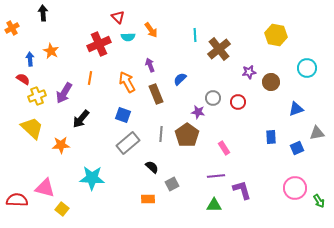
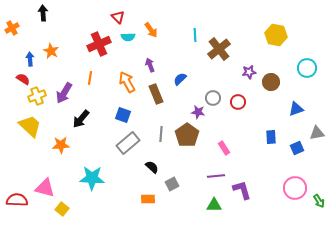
yellow trapezoid at (32, 128): moved 2 px left, 2 px up
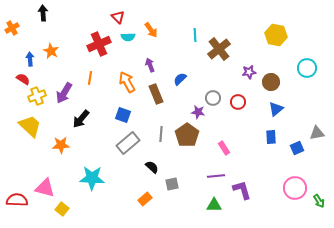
blue triangle at (296, 109): moved 20 px left; rotated 21 degrees counterclockwise
gray square at (172, 184): rotated 16 degrees clockwise
orange rectangle at (148, 199): moved 3 px left; rotated 40 degrees counterclockwise
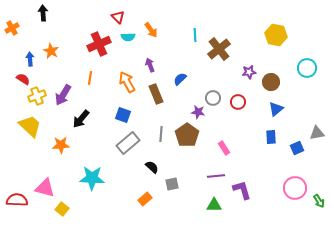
purple arrow at (64, 93): moved 1 px left, 2 px down
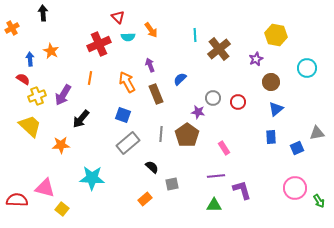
purple star at (249, 72): moved 7 px right, 13 px up; rotated 16 degrees counterclockwise
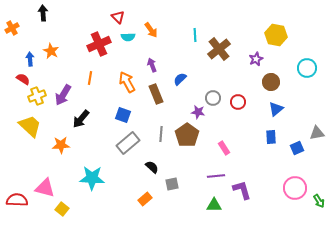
purple arrow at (150, 65): moved 2 px right
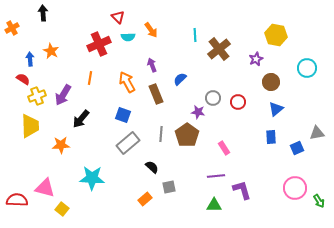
yellow trapezoid at (30, 126): rotated 45 degrees clockwise
gray square at (172, 184): moved 3 px left, 3 px down
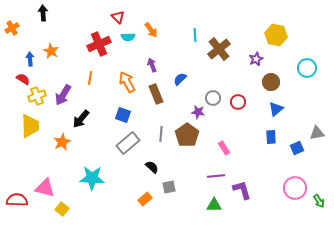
orange star at (61, 145): moved 1 px right, 3 px up; rotated 24 degrees counterclockwise
